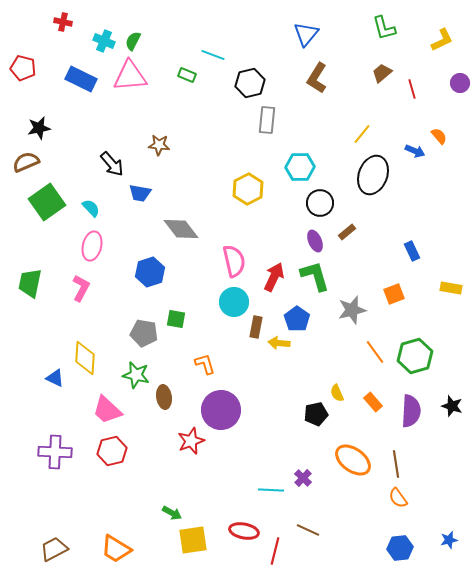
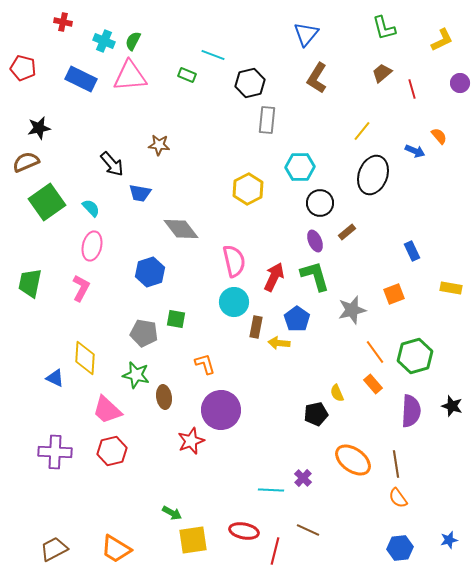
yellow line at (362, 134): moved 3 px up
orange rectangle at (373, 402): moved 18 px up
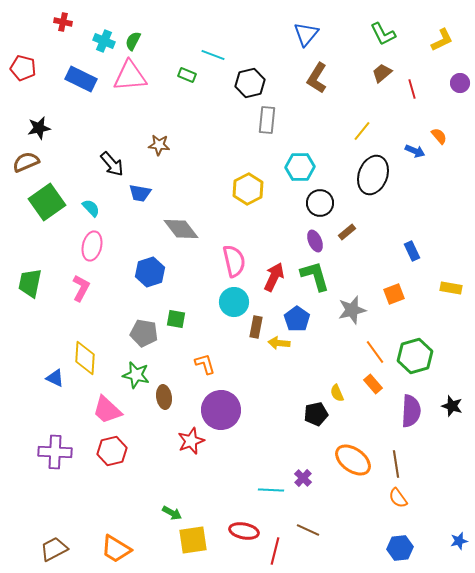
green L-shape at (384, 28): moved 1 px left, 6 px down; rotated 12 degrees counterclockwise
blue star at (449, 540): moved 10 px right, 1 px down
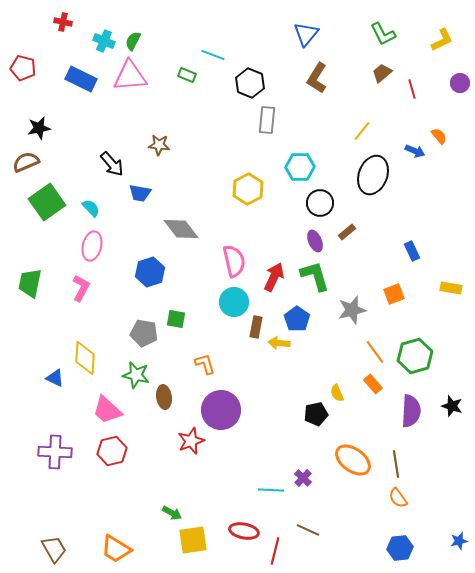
black hexagon at (250, 83): rotated 24 degrees counterclockwise
brown trapezoid at (54, 549): rotated 88 degrees clockwise
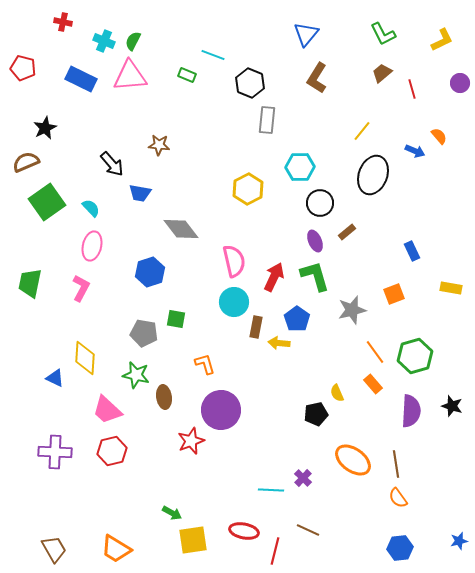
black star at (39, 128): moved 6 px right; rotated 15 degrees counterclockwise
